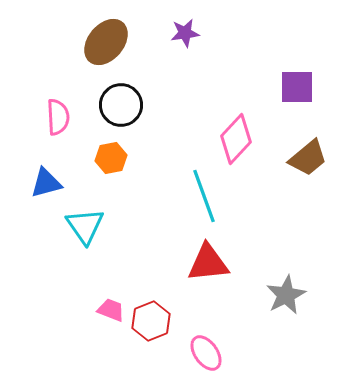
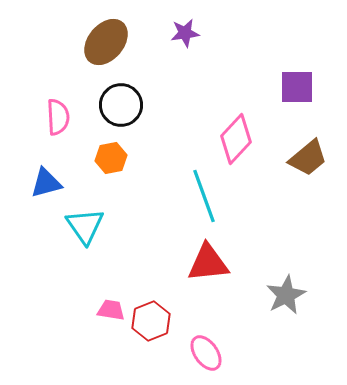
pink trapezoid: rotated 12 degrees counterclockwise
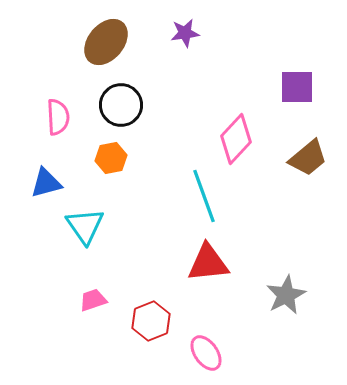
pink trapezoid: moved 18 px left, 10 px up; rotated 28 degrees counterclockwise
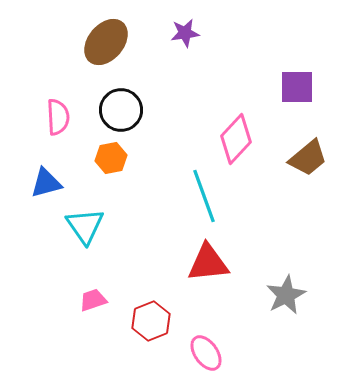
black circle: moved 5 px down
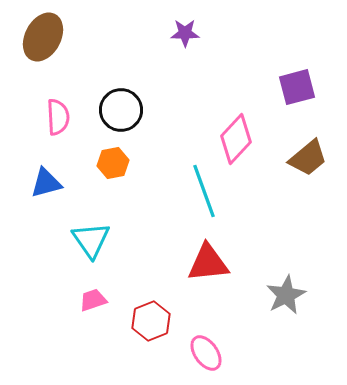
purple star: rotated 8 degrees clockwise
brown ellipse: moved 63 px left, 5 px up; rotated 12 degrees counterclockwise
purple square: rotated 15 degrees counterclockwise
orange hexagon: moved 2 px right, 5 px down
cyan line: moved 5 px up
cyan triangle: moved 6 px right, 14 px down
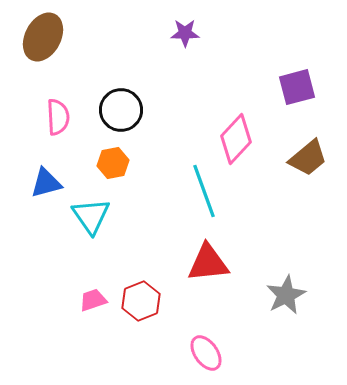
cyan triangle: moved 24 px up
red hexagon: moved 10 px left, 20 px up
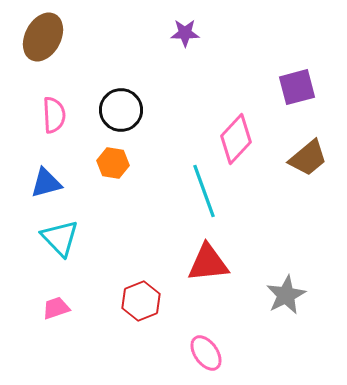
pink semicircle: moved 4 px left, 2 px up
orange hexagon: rotated 20 degrees clockwise
cyan triangle: moved 31 px left, 22 px down; rotated 9 degrees counterclockwise
pink trapezoid: moved 37 px left, 8 px down
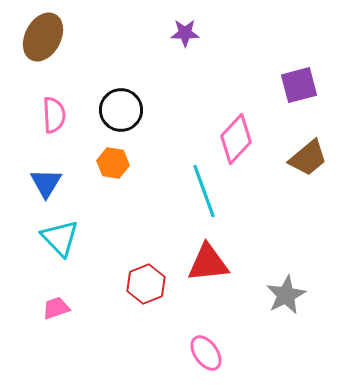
purple square: moved 2 px right, 2 px up
blue triangle: rotated 44 degrees counterclockwise
red hexagon: moved 5 px right, 17 px up
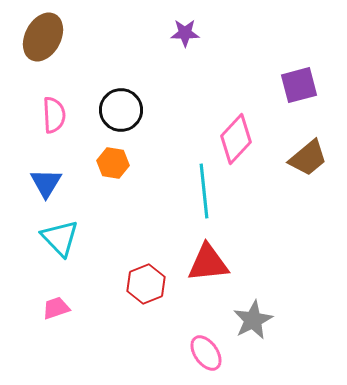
cyan line: rotated 14 degrees clockwise
gray star: moved 33 px left, 25 px down
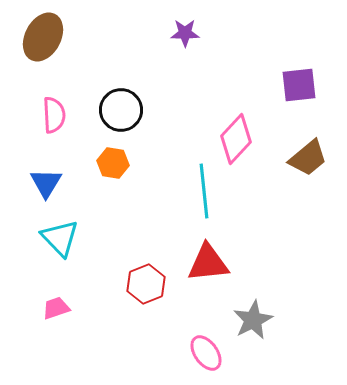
purple square: rotated 9 degrees clockwise
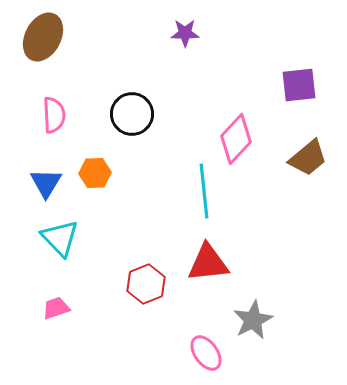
black circle: moved 11 px right, 4 px down
orange hexagon: moved 18 px left, 10 px down; rotated 12 degrees counterclockwise
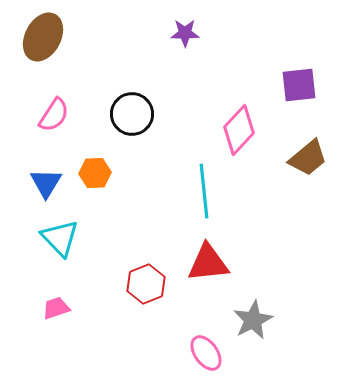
pink semicircle: rotated 36 degrees clockwise
pink diamond: moved 3 px right, 9 px up
